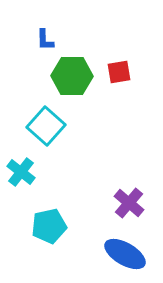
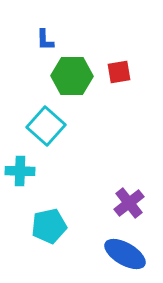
cyan cross: moved 1 px left, 1 px up; rotated 36 degrees counterclockwise
purple cross: rotated 12 degrees clockwise
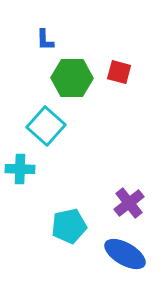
red square: rotated 25 degrees clockwise
green hexagon: moved 2 px down
cyan cross: moved 2 px up
cyan pentagon: moved 20 px right
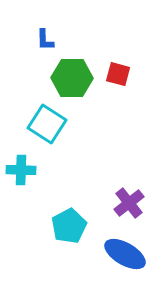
red square: moved 1 px left, 2 px down
cyan square: moved 1 px right, 2 px up; rotated 9 degrees counterclockwise
cyan cross: moved 1 px right, 1 px down
cyan pentagon: rotated 16 degrees counterclockwise
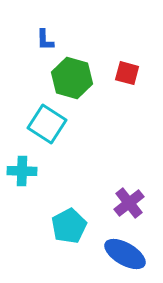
red square: moved 9 px right, 1 px up
green hexagon: rotated 15 degrees clockwise
cyan cross: moved 1 px right, 1 px down
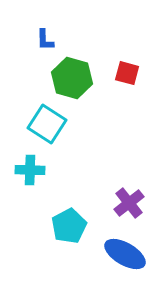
cyan cross: moved 8 px right, 1 px up
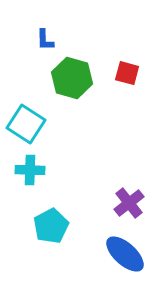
cyan square: moved 21 px left
cyan pentagon: moved 18 px left
blue ellipse: rotated 12 degrees clockwise
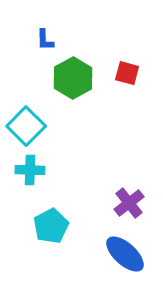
green hexagon: moved 1 px right; rotated 15 degrees clockwise
cyan square: moved 2 px down; rotated 12 degrees clockwise
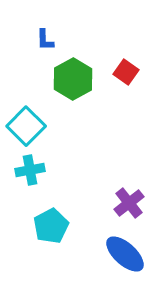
red square: moved 1 px left, 1 px up; rotated 20 degrees clockwise
green hexagon: moved 1 px down
cyan cross: rotated 12 degrees counterclockwise
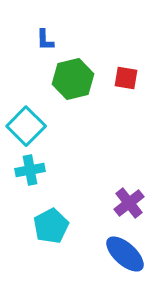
red square: moved 6 px down; rotated 25 degrees counterclockwise
green hexagon: rotated 15 degrees clockwise
